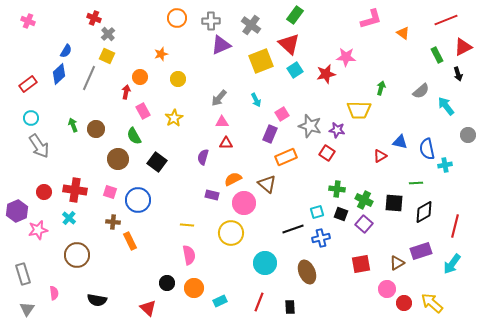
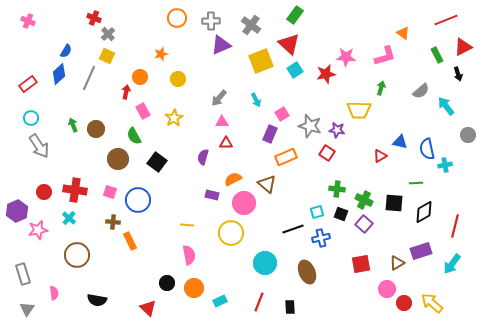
pink L-shape at (371, 19): moved 14 px right, 37 px down
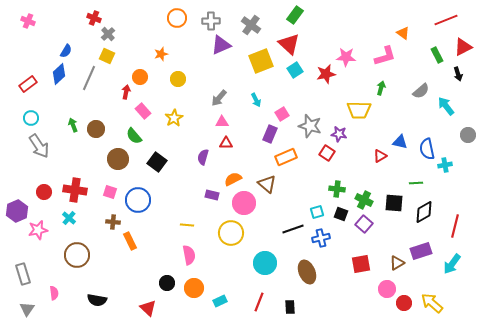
pink rectangle at (143, 111): rotated 14 degrees counterclockwise
purple star at (337, 130): moved 2 px right, 4 px down
green semicircle at (134, 136): rotated 12 degrees counterclockwise
